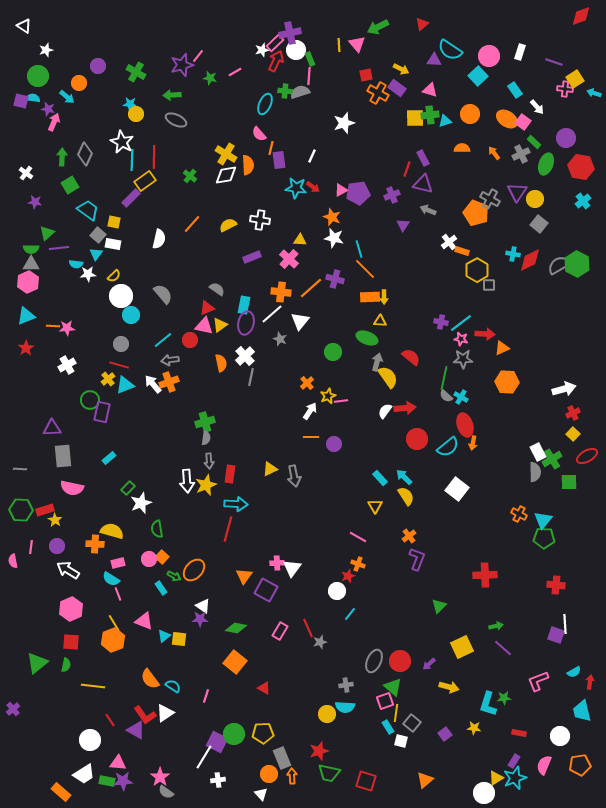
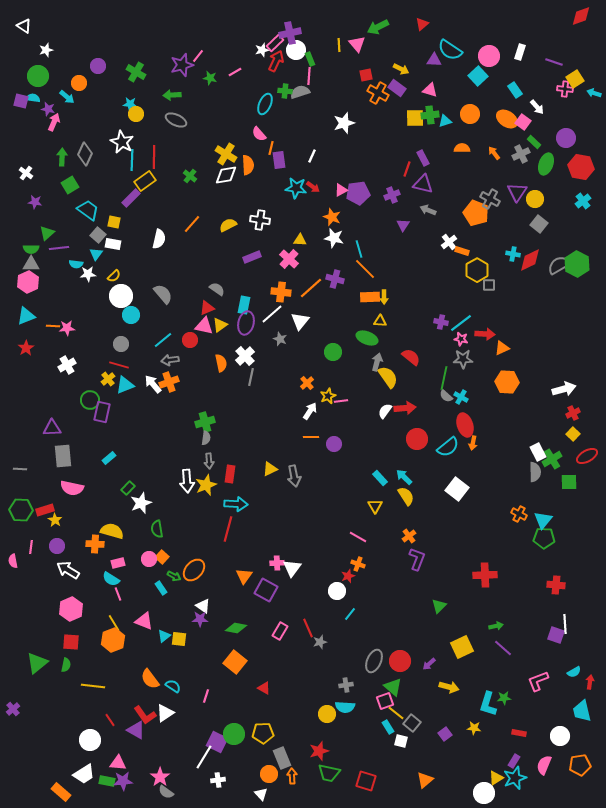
yellow line at (396, 713): rotated 60 degrees counterclockwise
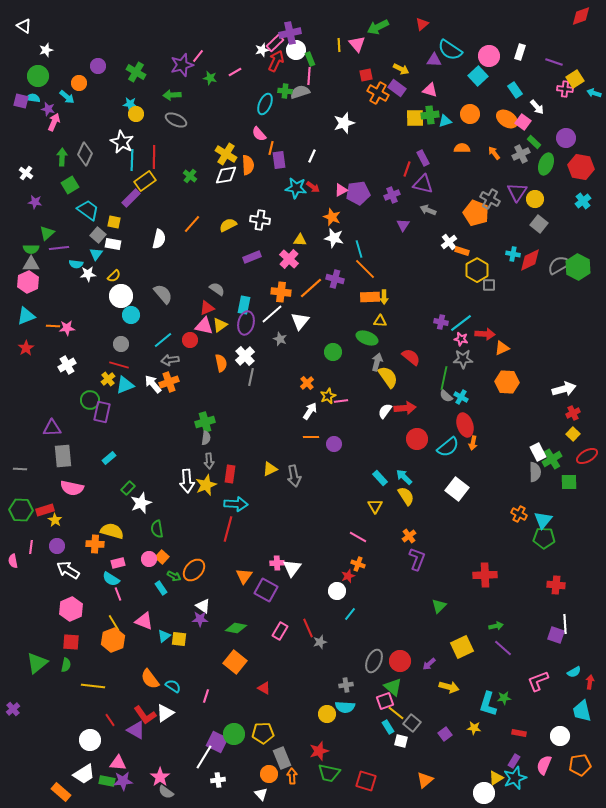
green hexagon at (577, 264): moved 1 px right, 3 px down
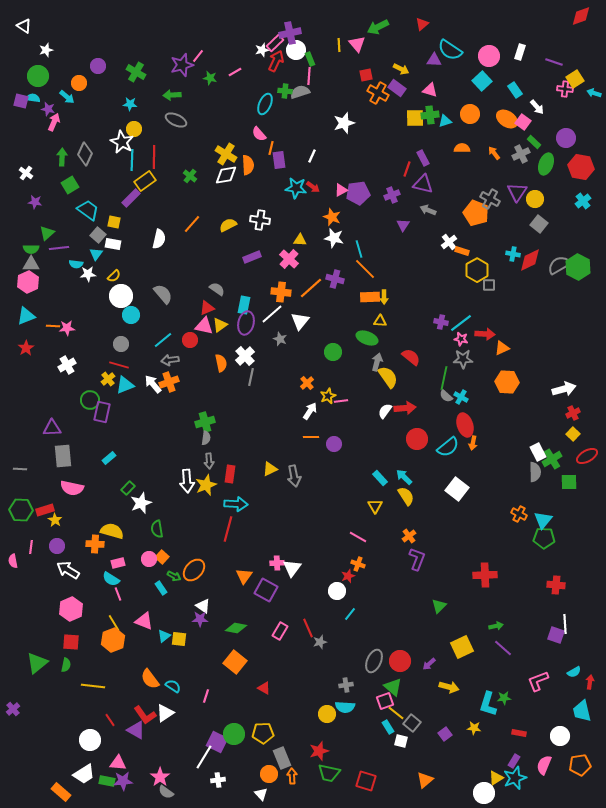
cyan square at (478, 76): moved 4 px right, 5 px down
yellow circle at (136, 114): moved 2 px left, 15 px down
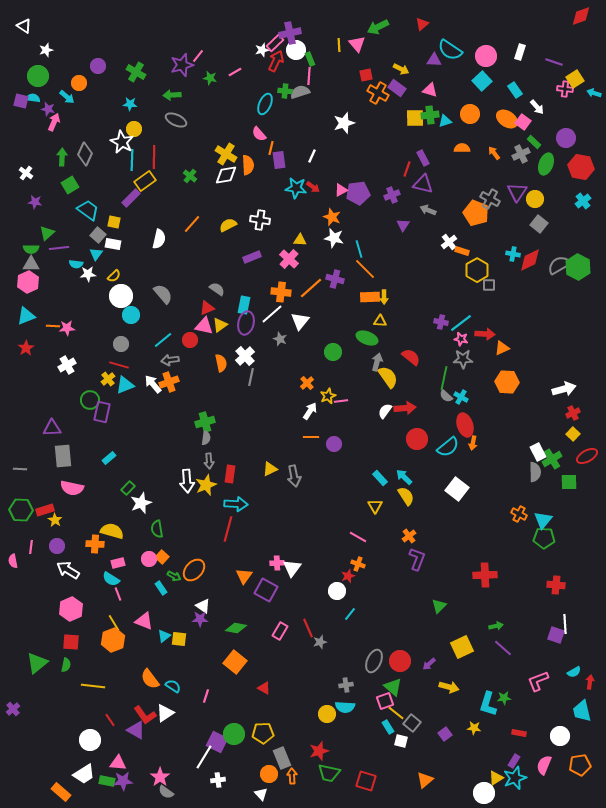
pink circle at (489, 56): moved 3 px left
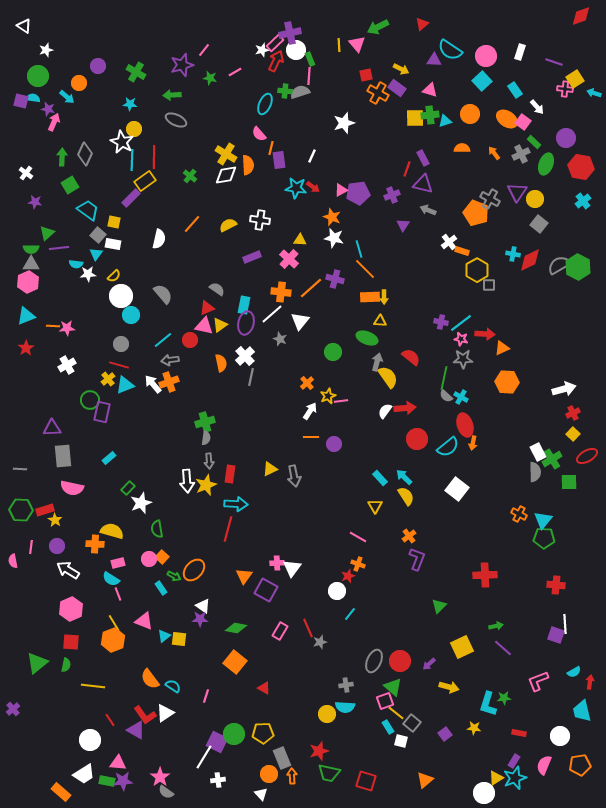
pink line at (198, 56): moved 6 px right, 6 px up
